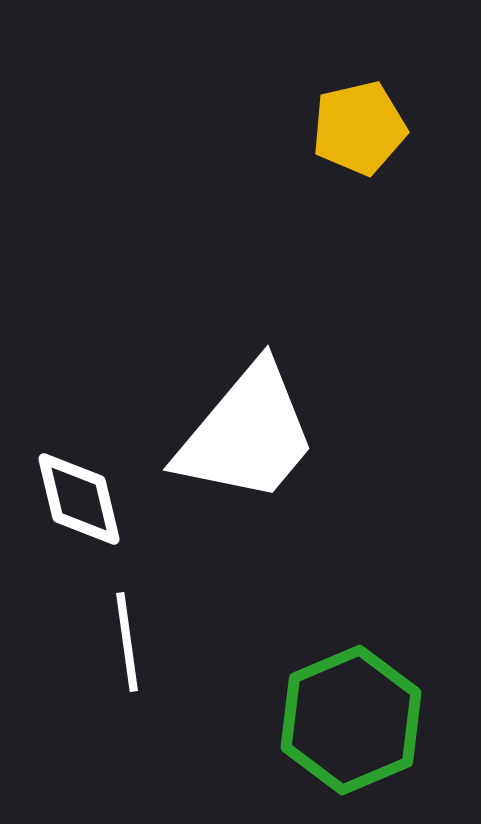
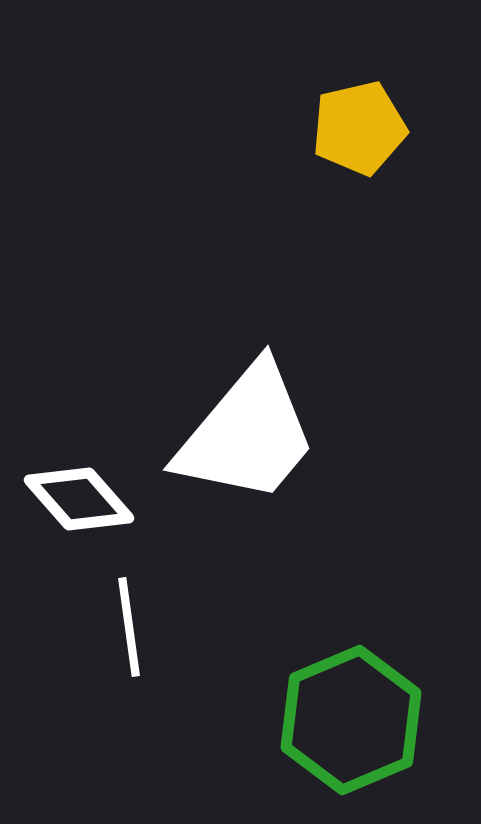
white diamond: rotated 28 degrees counterclockwise
white line: moved 2 px right, 15 px up
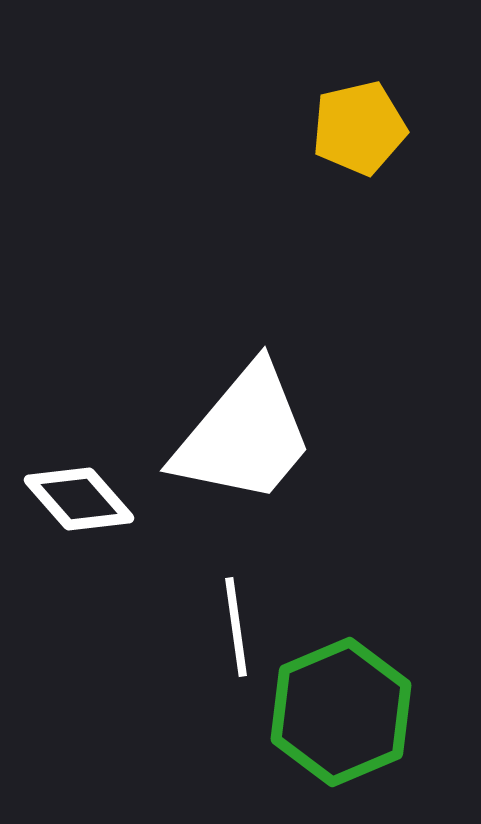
white trapezoid: moved 3 px left, 1 px down
white line: moved 107 px right
green hexagon: moved 10 px left, 8 px up
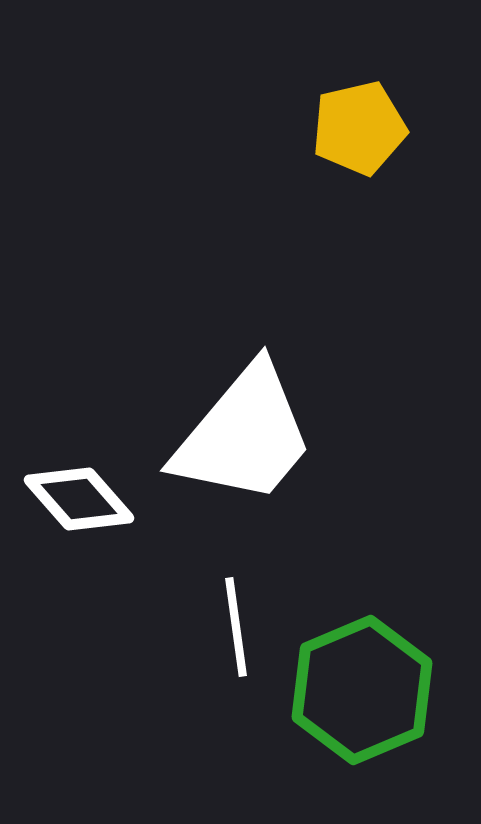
green hexagon: moved 21 px right, 22 px up
